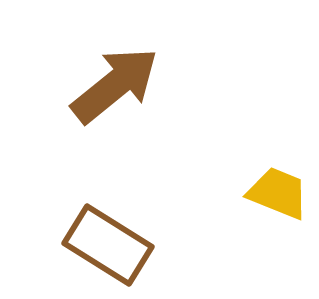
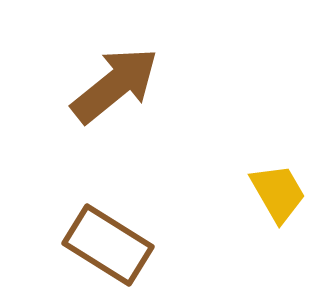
yellow trapezoid: rotated 38 degrees clockwise
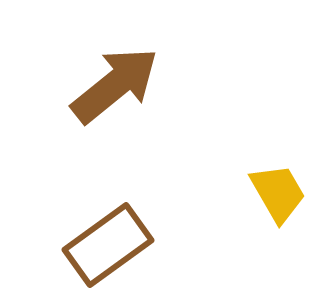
brown rectangle: rotated 68 degrees counterclockwise
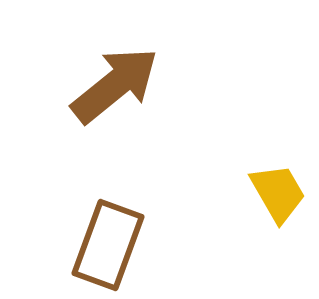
brown rectangle: rotated 34 degrees counterclockwise
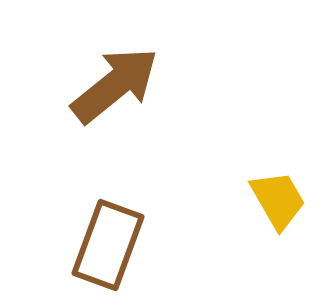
yellow trapezoid: moved 7 px down
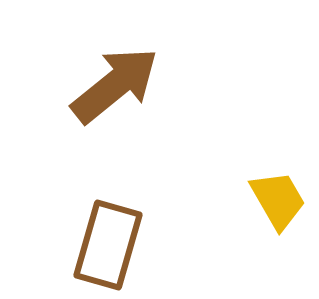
brown rectangle: rotated 4 degrees counterclockwise
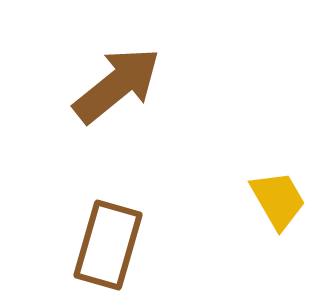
brown arrow: moved 2 px right
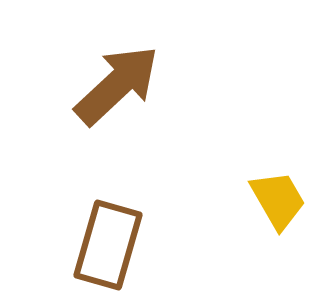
brown arrow: rotated 4 degrees counterclockwise
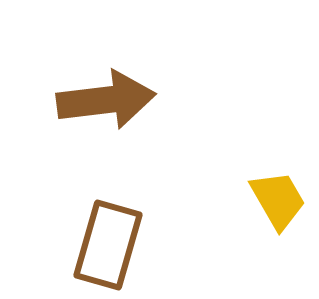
brown arrow: moved 11 px left, 15 px down; rotated 36 degrees clockwise
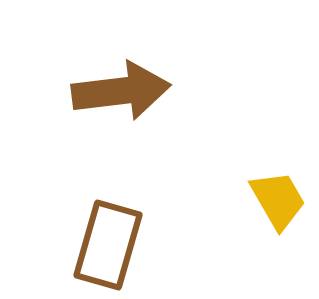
brown arrow: moved 15 px right, 9 px up
